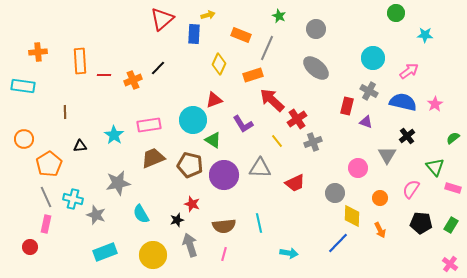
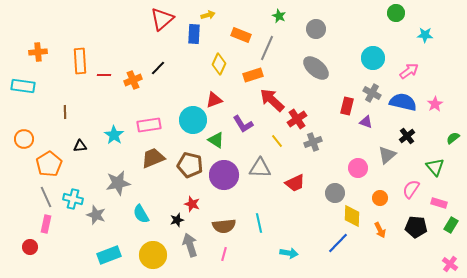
gray cross at (369, 91): moved 3 px right, 2 px down
green triangle at (213, 140): moved 3 px right
gray triangle at (387, 155): rotated 18 degrees clockwise
pink rectangle at (453, 188): moved 14 px left, 15 px down
black pentagon at (421, 223): moved 5 px left, 4 px down
cyan rectangle at (105, 252): moved 4 px right, 3 px down
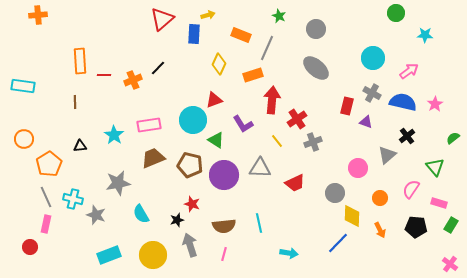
orange cross at (38, 52): moved 37 px up
red arrow at (272, 100): rotated 52 degrees clockwise
brown line at (65, 112): moved 10 px right, 10 px up
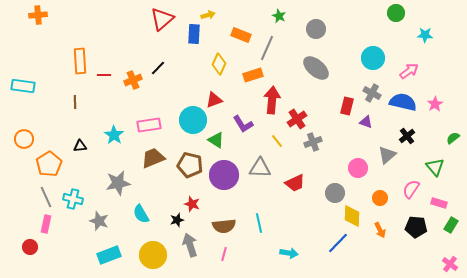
gray star at (96, 215): moved 3 px right, 6 px down
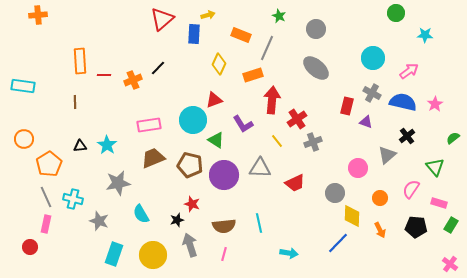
cyan star at (114, 135): moved 7 px left, 10 px down
cyan rectangle at (109, 255): moved 5 px right, 1 px up; rotated 50 degrees counterclockwise
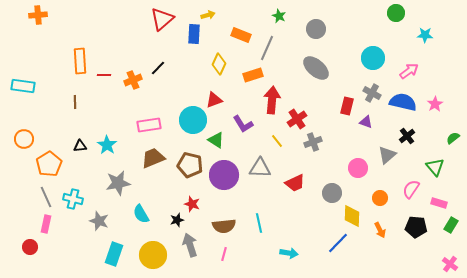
gray circle at (335, 193): moved 3 px left
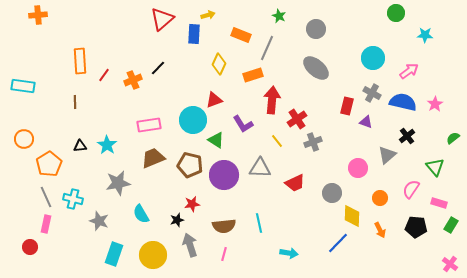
red line at (104, 75): rotated 56 degrees counterclockwise
red star at (192, 204): rotated 28 degrees counterclockwise
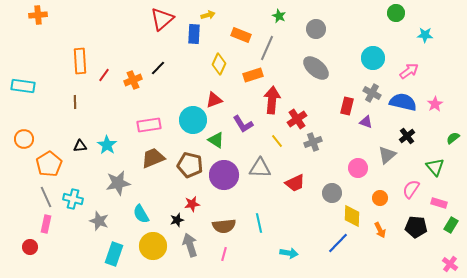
yellow circle at (153, 255): moved 9 px up
